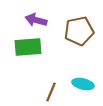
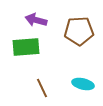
brown pentagon: rotated 8 degrees clockwise
green rectangle: moved 2 px left
brown line: moved 9 px left, 4 px up; rotated 48 degrees counterclockwise
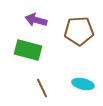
green rectangle: moved 2 px right, 3 px down; rotated 20 degrees clockwise
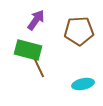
purple arrow: rotated 110 degrees clockwise
cyan ellipse: rotated 25 degrees counterclockwise
brown line: moved 3 px left, 20 px up
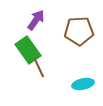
green rectangle: rotated 40 degrees clockwise
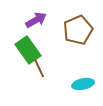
purple arrow: rotated 25 degrees clockwise
brown pentagon: moved 1 px left, 1 px up; rotated 20 degrees counterclockwise
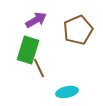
green rectangle: rotated 52 degrees clockwise
cyan ellipse: moved 16 px left, 8 px down
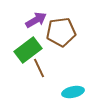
brown pentagon: moved 17 px left, 2 px down; rotated 16 degrees clockwise
green rectangle: rotated 36 degrees clockwise
cyan ellipse: moved 6 px right
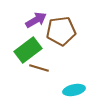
brown pentagon: moved 1 px up
brown line: rotated 48 degrees counterclockwise
cyan ellipse: moved 1 px right, 2 px up
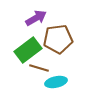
purple arrow: moved 2 px up
brown pentagon: moved 3 px left, 8 px down
cyan ellipse: moved 18 px left, 8 px up
